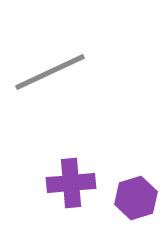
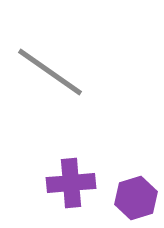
gray line: rotated 60 degrees clockwise
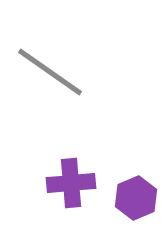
purple hexagon: rotated 6 degrees counterclockwise
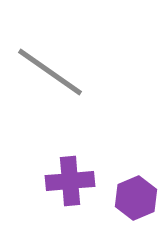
purple cross: moved 1 px left, 2 px up
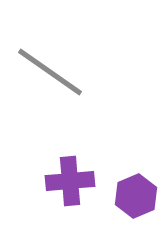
purple hexagon: moved 2 px up
